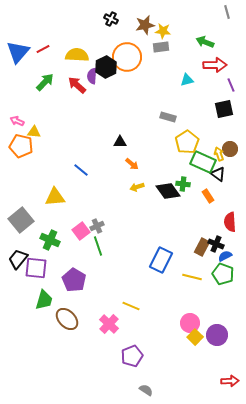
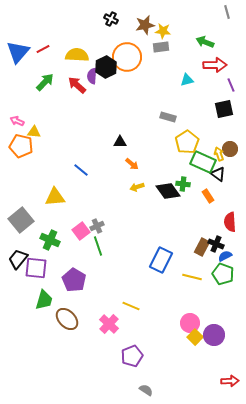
purple circle at (217, 335): moved 3 px left
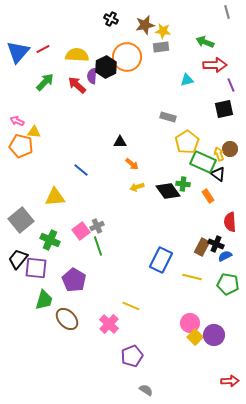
green pentagon at (223, 274): moved 5 px right, 10 px down; rotated 10 degrees counterclockwise
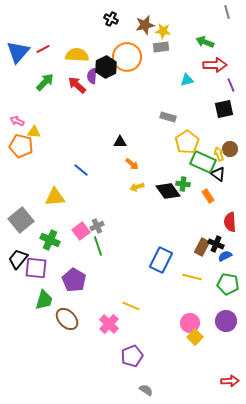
purple circle at (214, 335): moved 12 px right, 14 px up
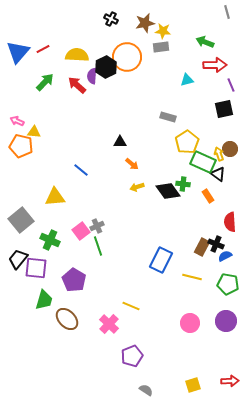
brown star at (145, 25): moved 2 px up
yellow square at (195, 337): moved 2 px left, 48 px down; rotated 28 degrees clockwise
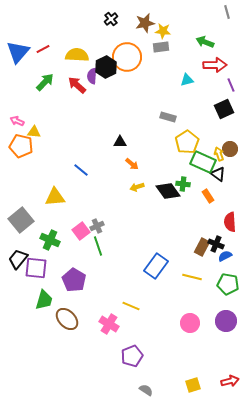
black cross at (111, 19): rotated 24 degrees clockwise
black square at (224, 109): rotated 12 degrees counterclockwise
blue rectangle at (161, 260): moved 5 px left, 6 px down; rotated 10 degrees clockwise
pink cross at (109, 324): rotated 12 degrees counterclockwise
red arrow at (230, 381): rotated 12 degrees counterclockwise
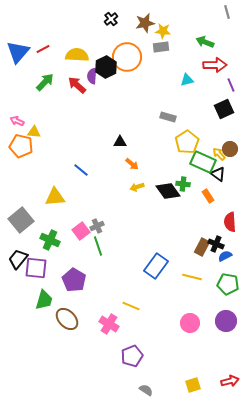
yellow arrow at (219, 154): rotated 24 degrees counterclockwise
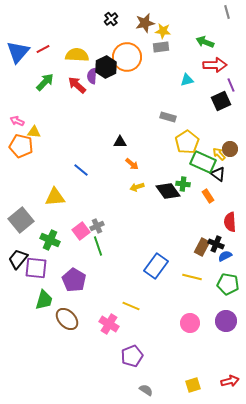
black square at (224, 109): moved 3 px left, 8 px up
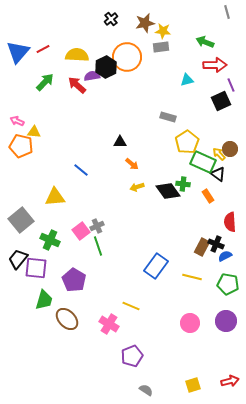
purple semicircle at (92, 76): rotated 77 degrees clockwise
